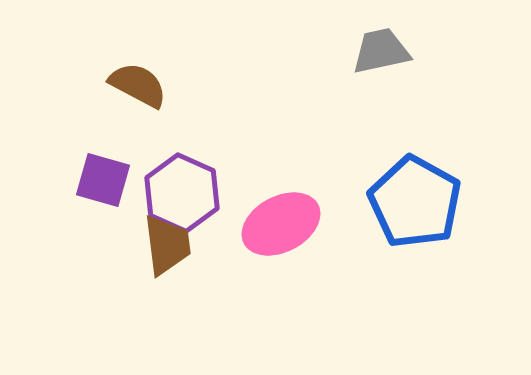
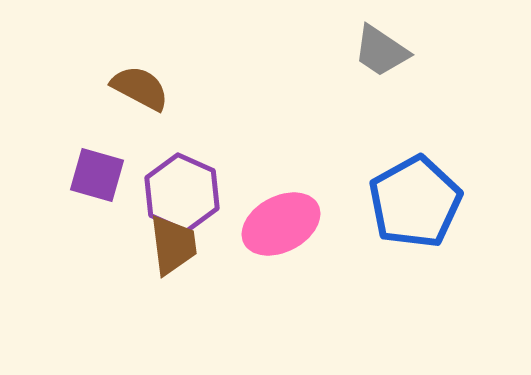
gray trapezoid: rotated 134 degrees counterclockwise
brown semicircle: moved 2 px right, 3 px down
purple square: moved 6 px left, 5 px up
blue pentagon: rotated 14 degrees clockwise
brown trapezoid: moved 6 px right
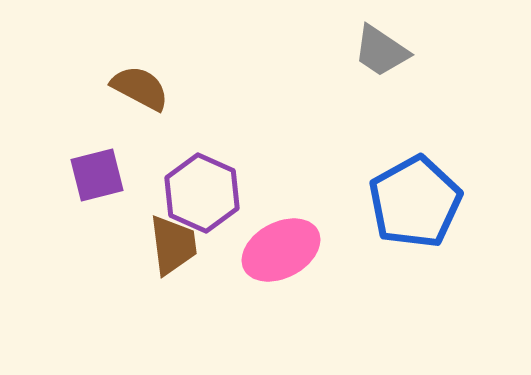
purple square: rotated 30 degrees counterclockwise
purple hexagon: moved 20 px right
pink ellipse: moved 26 px down
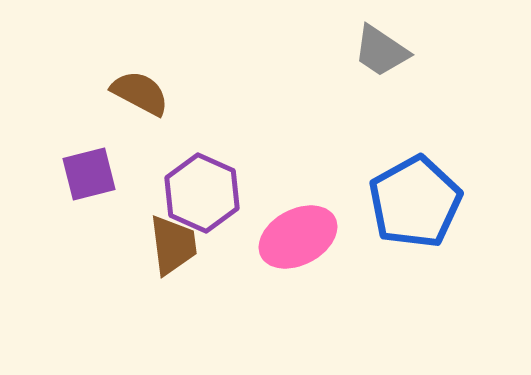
brown semicircle: moved 5 px down
purple square: moved 8 px left, 1 px up
pink ellipse: moved 17 px right, 13 px up
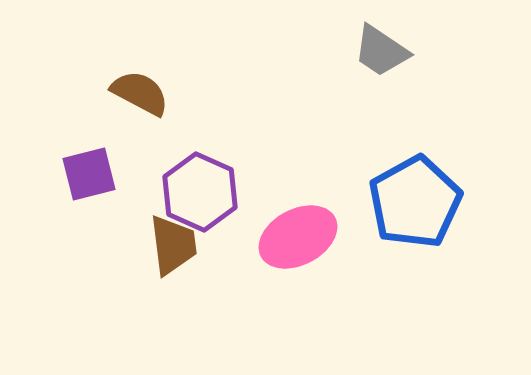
purple hexagon: moved 2 px left, 1 px up
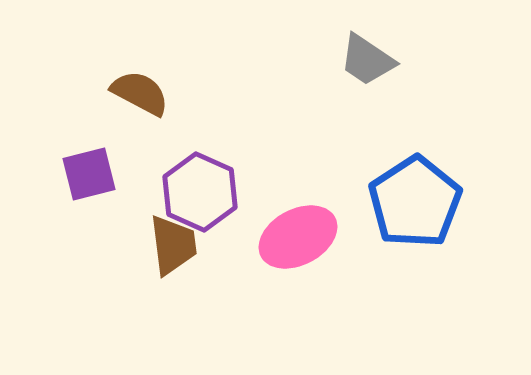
gray trapezoid: moved 14 px left, 9 px down
blue pentagon: rotated 4 degrees counterclockwise
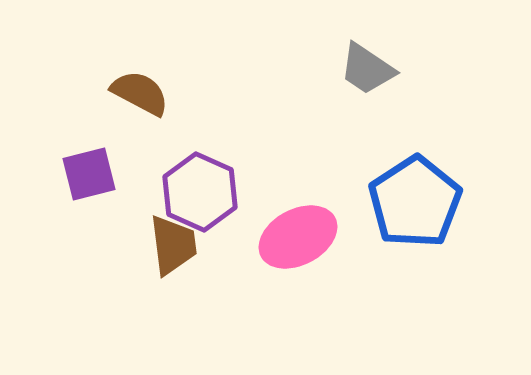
gray trapezoid: moved 9 px down
